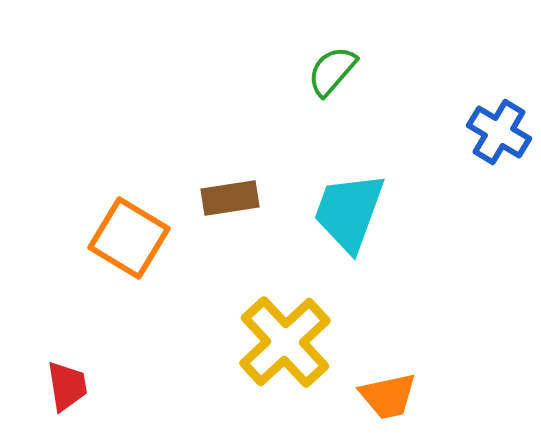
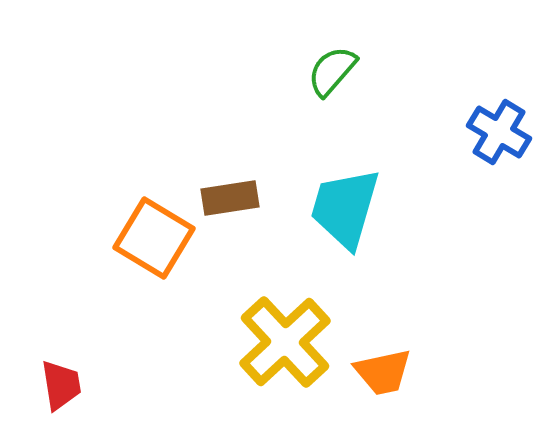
cyan trapezoid: moved 4 px left, 4 px up; rotated 4 degrees counterclockwise
orange square: moved 25 px right
red trapezoid: moved 6 px left, 1 px up
orange trapezoid: moved 5 px left, 24 px up
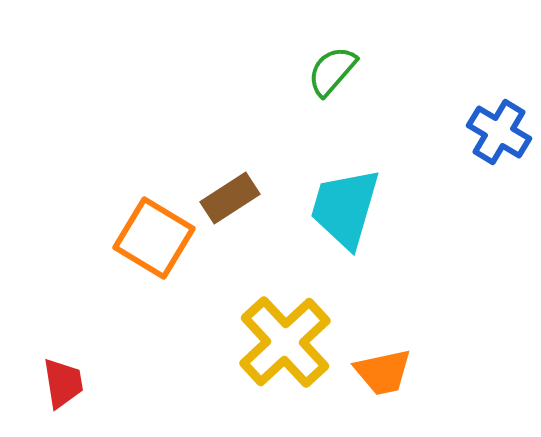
brown rectangle: rotated 24 degrees counterclockwise
red trapezoid: moved 2 px right, 2 px up
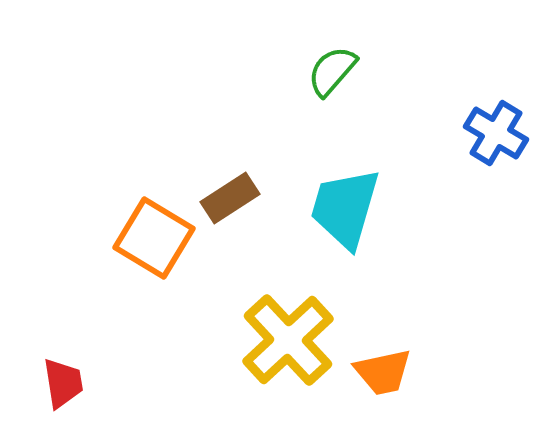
blue cross: moved 3 px left, 1 px down
yellow cross: moved 3 px right, 2 px up
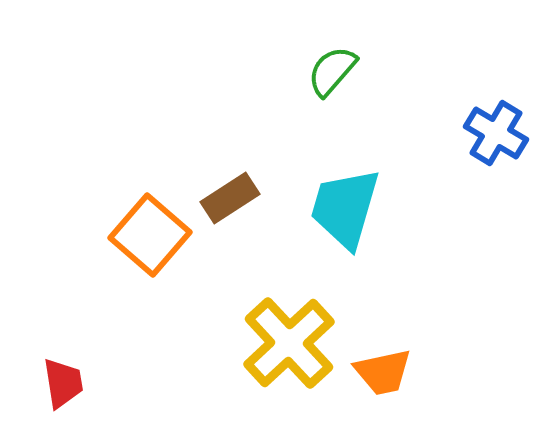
orange square: moved 4 px left, 3 px up; rotated 10 degrees clockwise
yellow cross: moved 1 px right, 3 px down
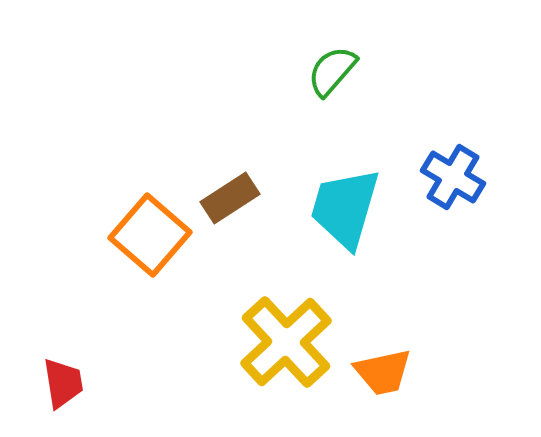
blue cross: moved 43 px left, 44 px down
yellow cross: moved 3 px left, 1 px up
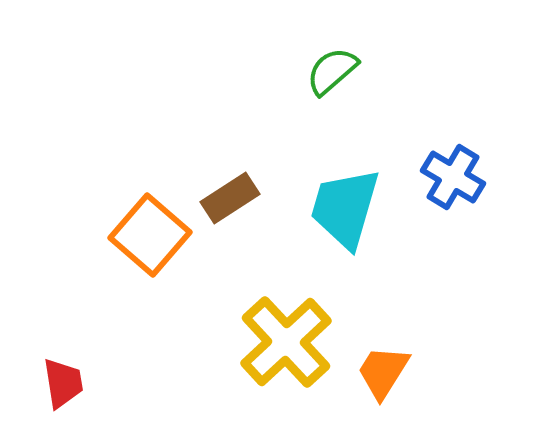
green semicircle: rotated 8 degrees clockwise
orange trapezoid: rotated 134 degrees clockwise
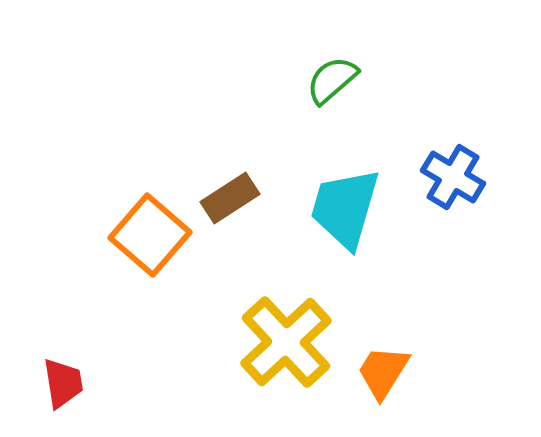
green semicircle: moved 9 px down
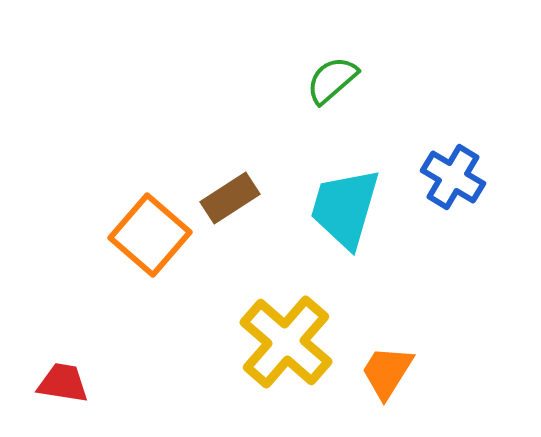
yellow cross: rotated 6 degrees counterclockwise
orange trapezoid: moved 4 px right
red trapezoid: rotated 72 degrees counterclockwise
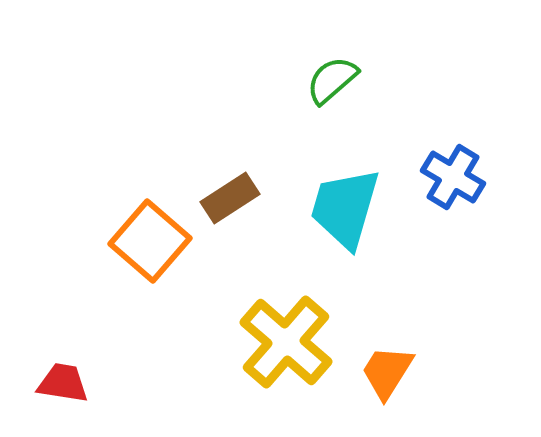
orange square: moved 6 px down
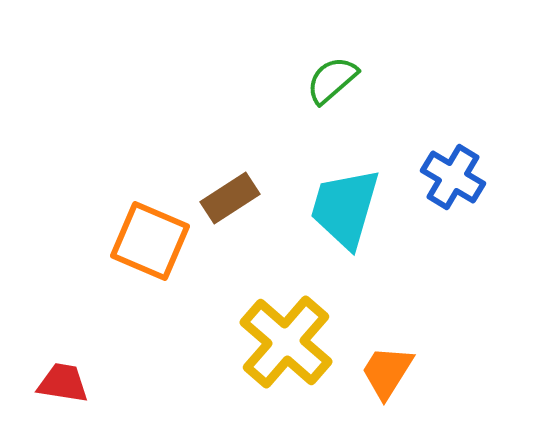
orange square: rotated 18 degrees counterclockwise
